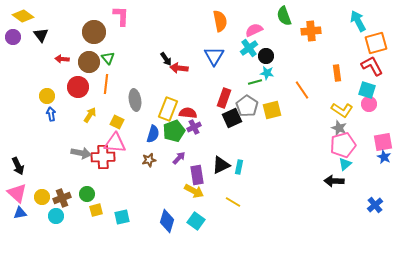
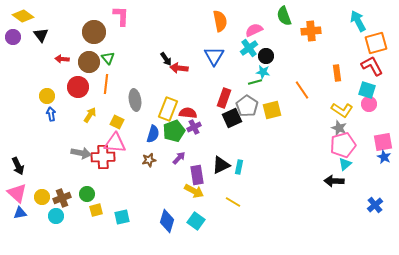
cyan star at (267, 73): moved 4 px left, 1 px up
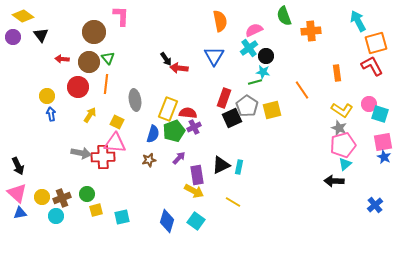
cyan square at (367, 90): moved 13 px right, 24 px down
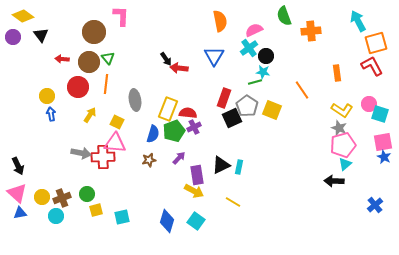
yellow square at (272, 110): rotated 36 degrees clockwise
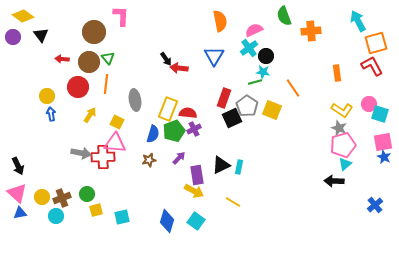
orange line at (302, 90): moved 9 px left, 2 px up
purple cross at (194, 127): moved 2 px down
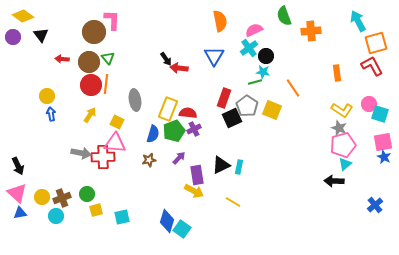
pink L-shape at (121, 16): moved 9 px left, 4 px down
red circle at (78, 87): moved 13 px right, 2 px up
cyan square at (196, 221): moved 14 px left, 8 px down
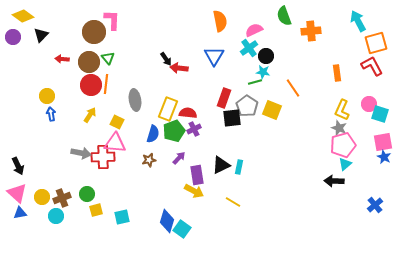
black triangle at (41, 35): rotated 21 degrees clockwise
yellow L-shape at (342, 110): rotated 80 degrees clockwise
black square at (232, 118): rotated 18 degrees clockwise
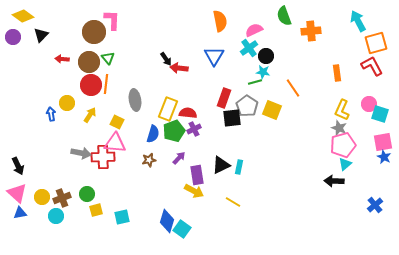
yellow circle at (47, 96): moved 20 px right, 7 px down
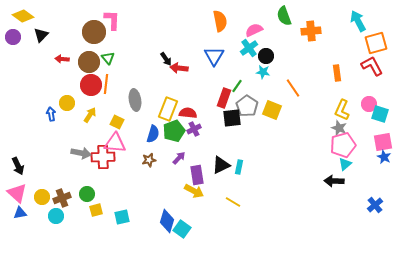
green line at (255, 82): moved 18 px left, 4 px down; rotated 40 degrees counterclockwise
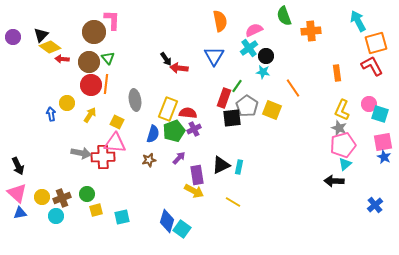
yellow diamond at (23, 16): moved 27 px right, 31 px down
